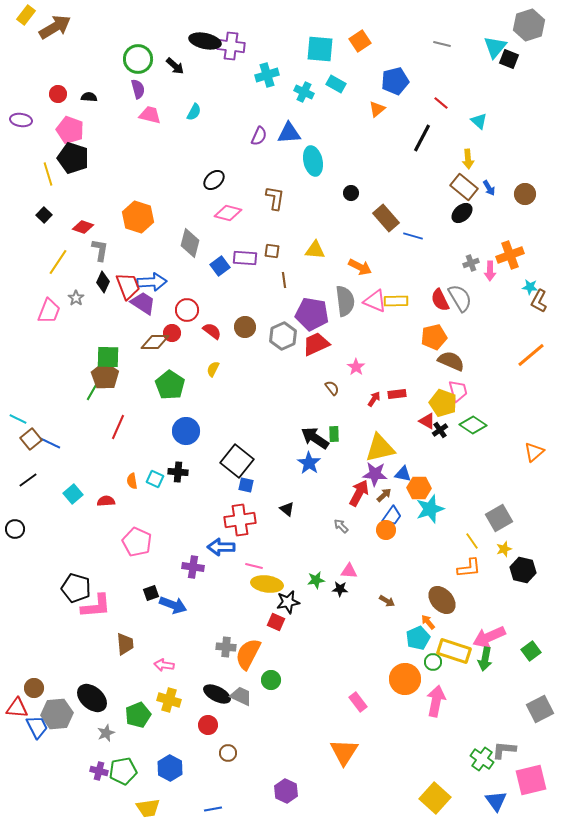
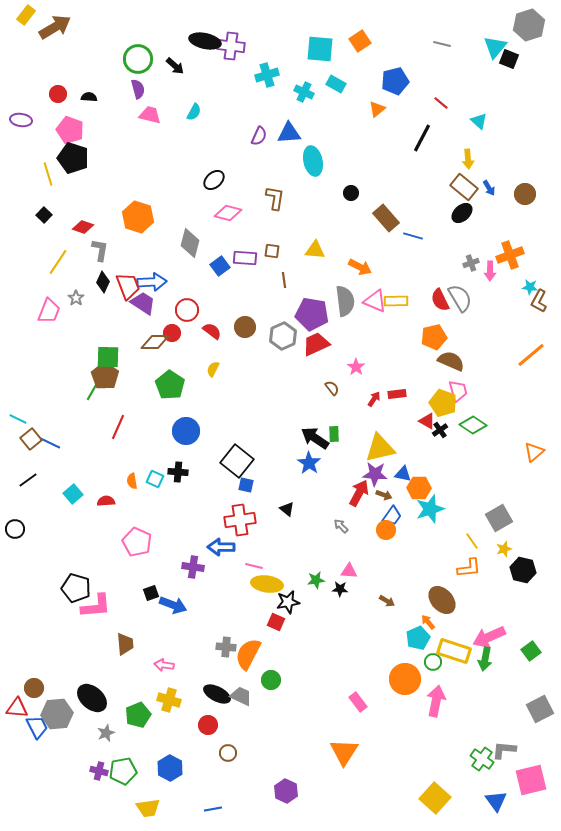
brown arrow at (384, 495): rotated 63 degrees clockwise
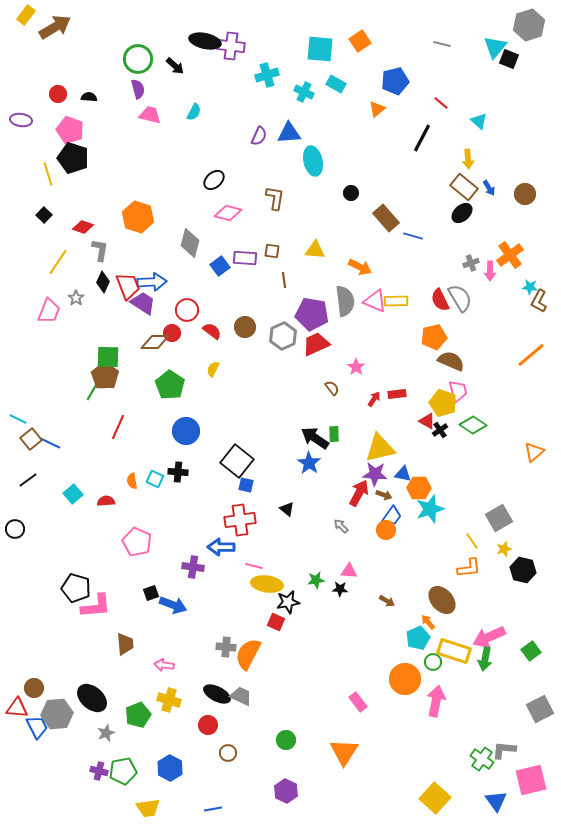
orange cross at (510, 255): rotated 16 degrees counterclockwise
green circle at (271, 680): moved 15 px right, 60 px down
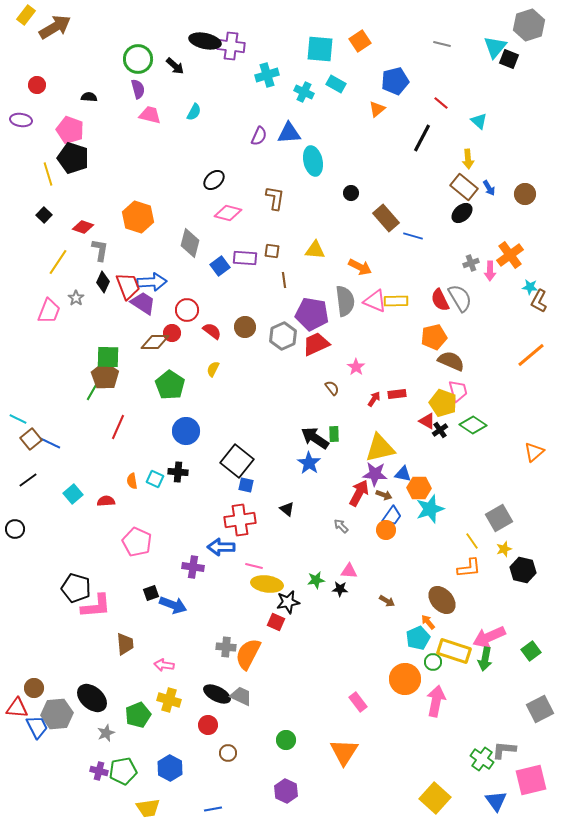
red circle at (58, 94): moved 21 px left, 9 px up
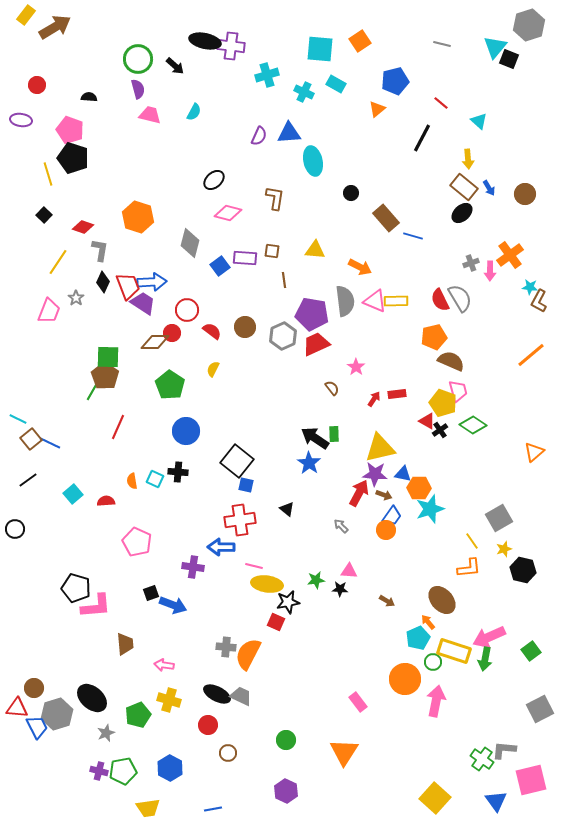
gray hexagon at (57, 714): rotated 12 degrees counterclockwise
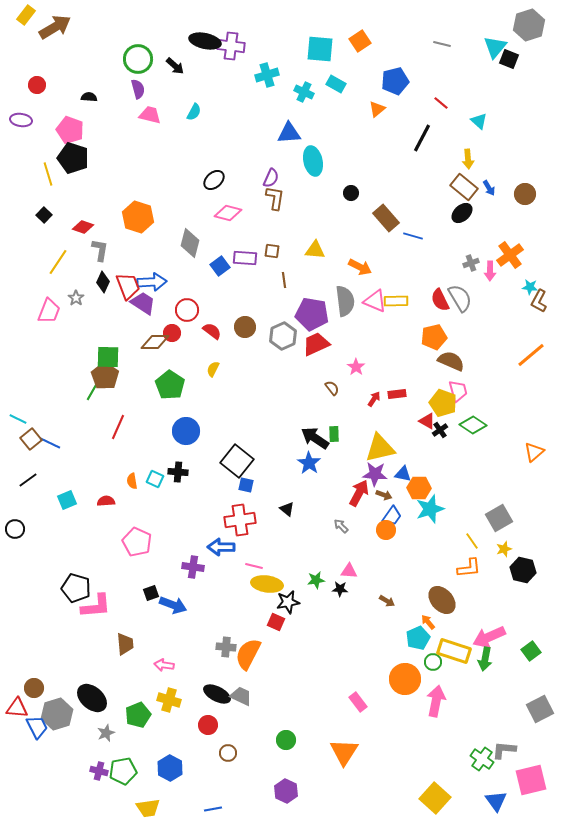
purple semicircle at (259, 136): moved 12 px right, 42 px down
cyan square at (73, 494): moved 6 px left, 6 px down; rotated 18 degrees clockwise
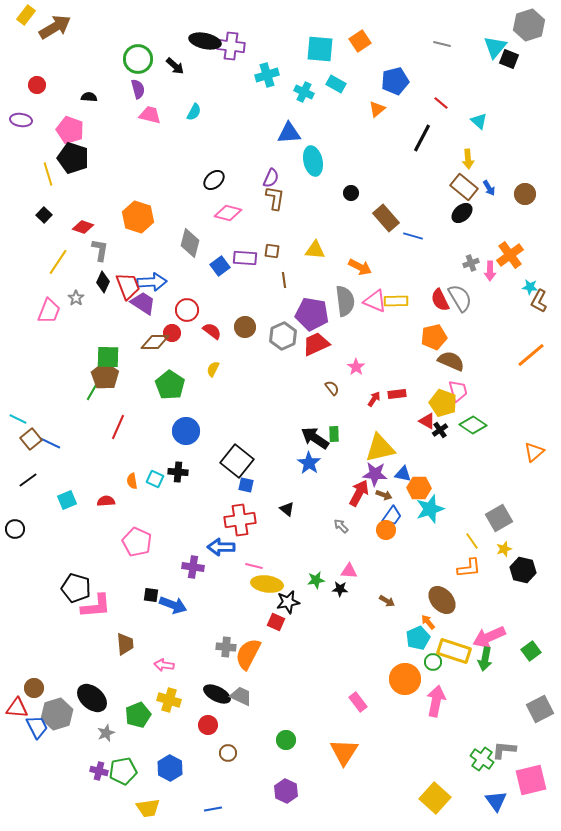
black square at (151, 593): moved 2 px down; rotated 28 degrees clockwise
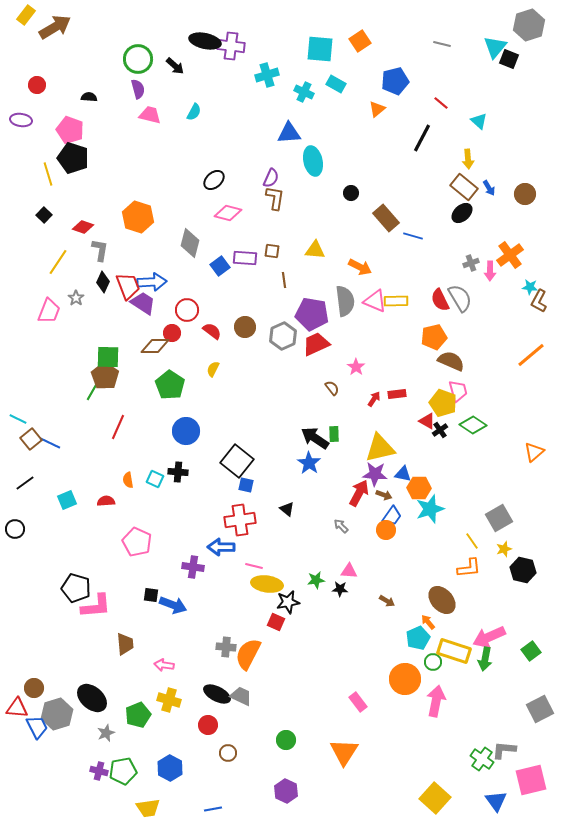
brown diamond at (155, 342): moved 4 px down
black line at (28, 480): moved 3 px left, 3 px down
orange semicircle at (132, 481): moved 4 px left, 1 px up
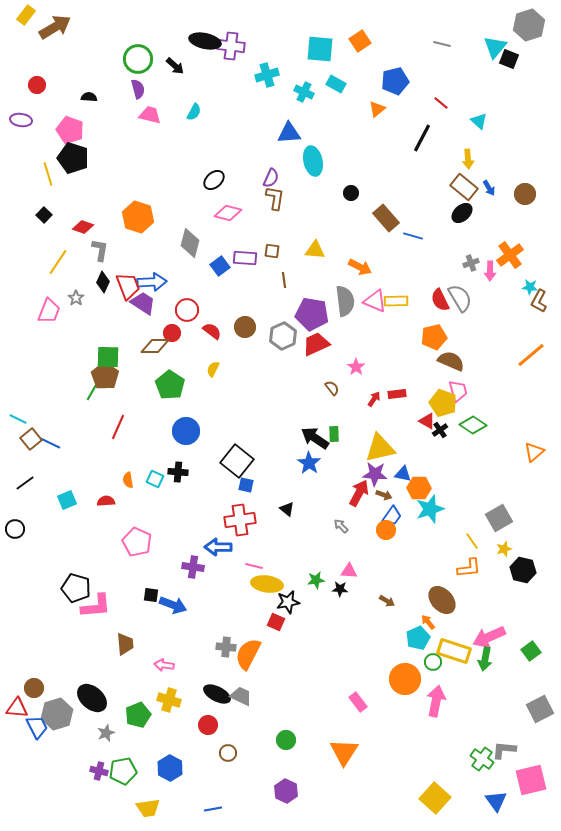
blue arrow at (221, 547): moved 3 px left
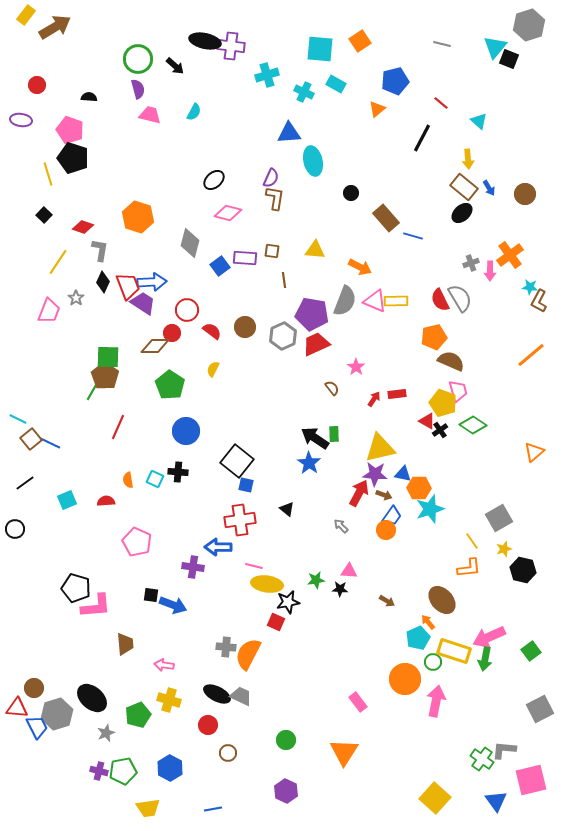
gray semicircle at (345, 301): rotated 28 degrees clockwise
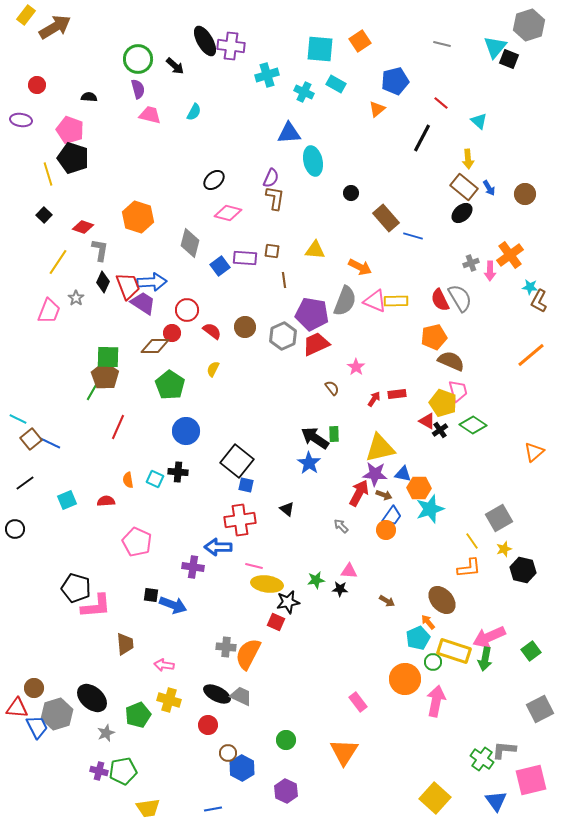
black ellipse at (205, 41): rotated 48 degrees clockwise
blue hexagon at (170, 768): moved 72 px right
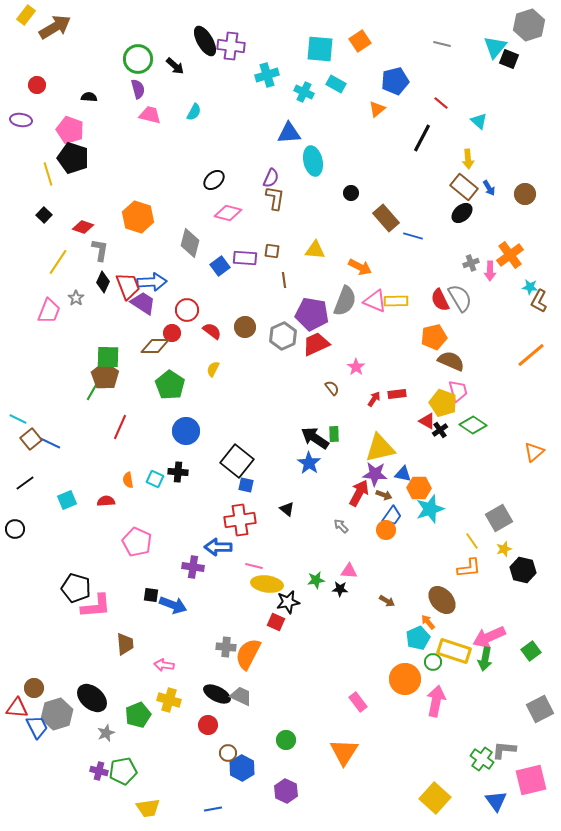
red line at (118, 427): moved 2 px right
